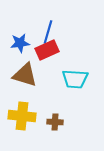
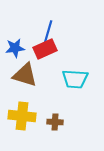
blue star: moved 5 px left, 5 px down
red rectangle: moved 2 px left, 1 px up
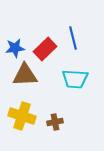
blue line: moved 25 px right, 6 px down; rotated 30 degrees counterclockwise
red rectangle: rotated 20 degrees counterclockwise
brown triangle: rotated 20 degrees counterclockwise
yellow cross: rotated 12 degrees clockwise
brown cross: rotated 14 degrees counterclockwise
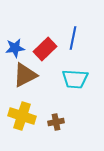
blue line: rotated 25 degrees clockwise
brown triangle: rotated 24 degrees counterclockwise
brown cross: moved 1 px right
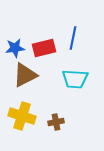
red rectangle: moved 1 px left, 1 px up; rotated 30 degrees clockwise
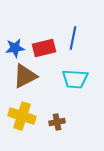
brown triangle: moved 1 px down
brown cross: moved 1 px right
